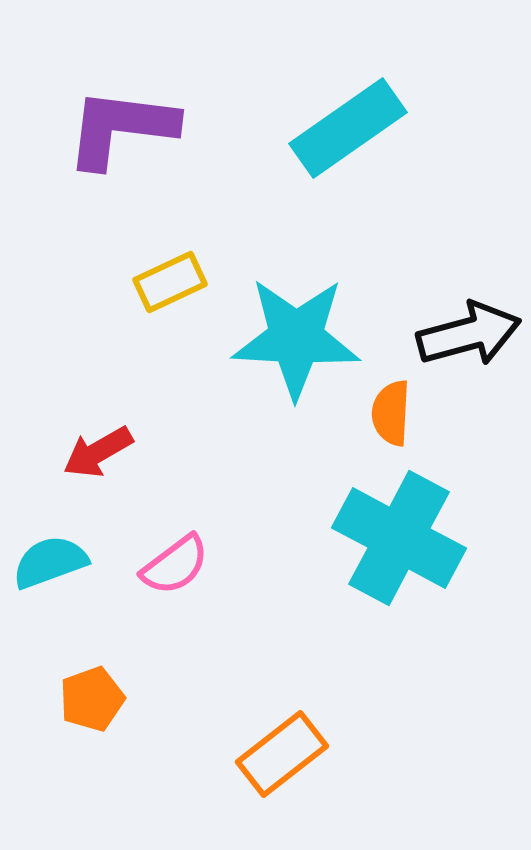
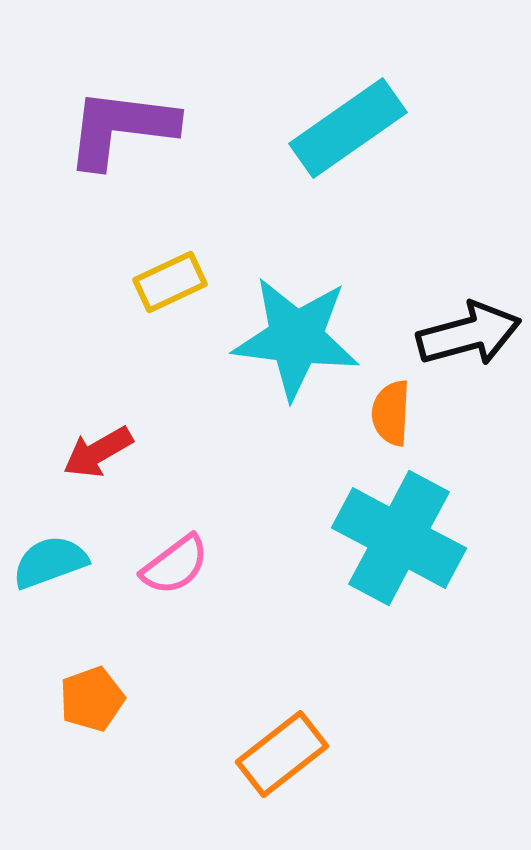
cyan star: rotated 4 degrees clockwise
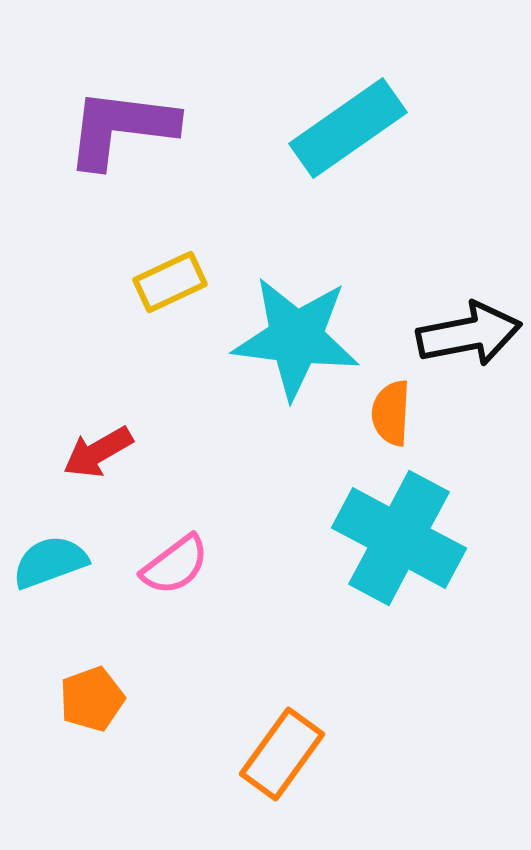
black arrow: rotated 4 degrees clockwise
orange rectangle: rotated 16 degrees counterclockwise
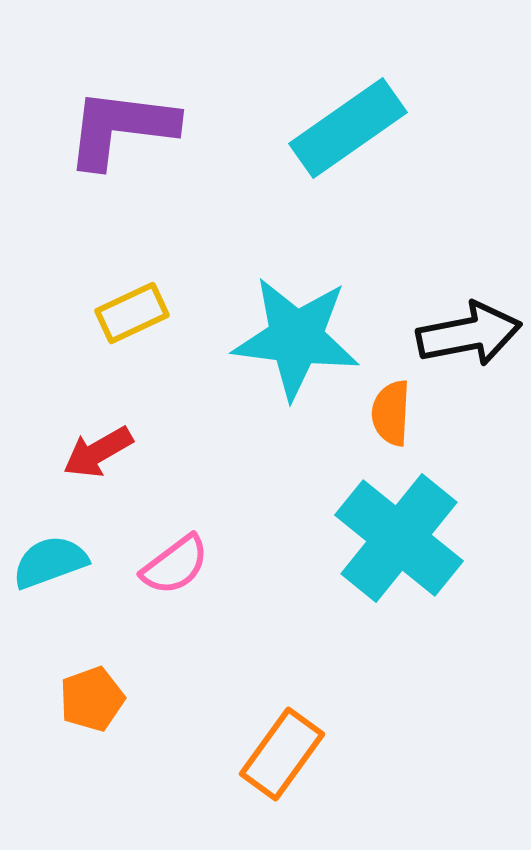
yellow rectangle: moved 38 px left, 31 px down
cyan cross: rotated 11 degrees clockwise
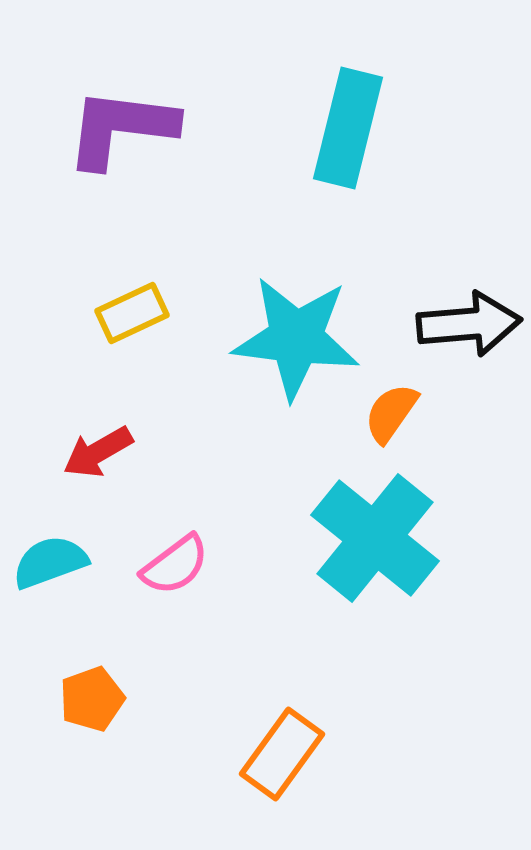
cyan rectangle: rotated 41 degrees counterclockwise
black arrow: moved 10 px up; rotated 6 degrees clockwise
orange semicircle: rotated 32 degrees clockwise
cyan cross: moved 24 px left
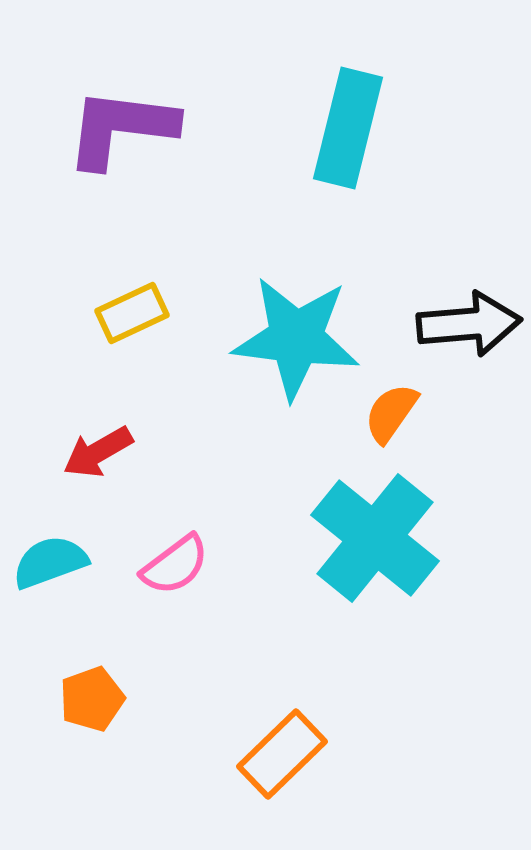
orange rectangle: rotated 10 degrees clockwise
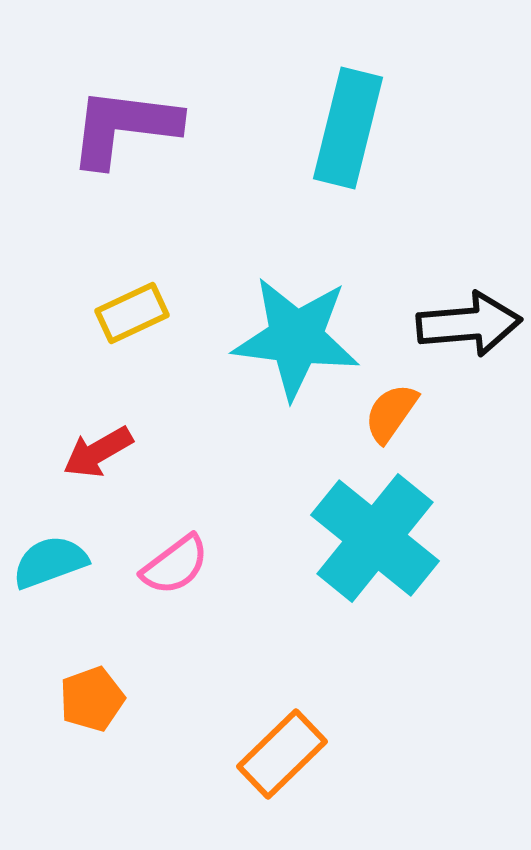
purple L-shape: moved 3 px right, 1 px up
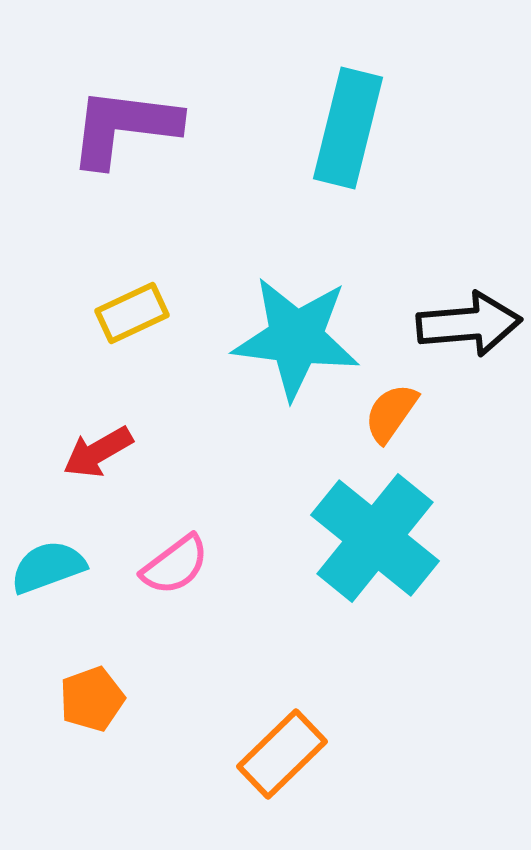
cyan semicircle: moved 2 px left, 5 px down
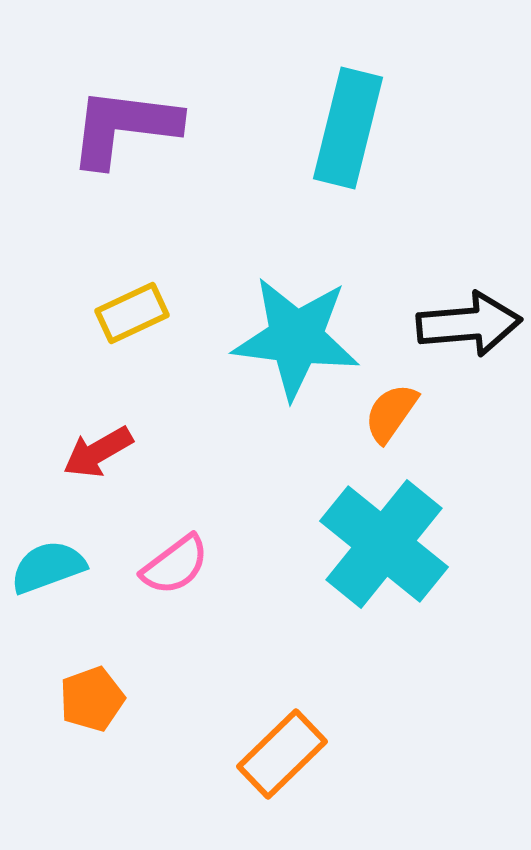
cyan cross: moved 9 px right, 6 px down
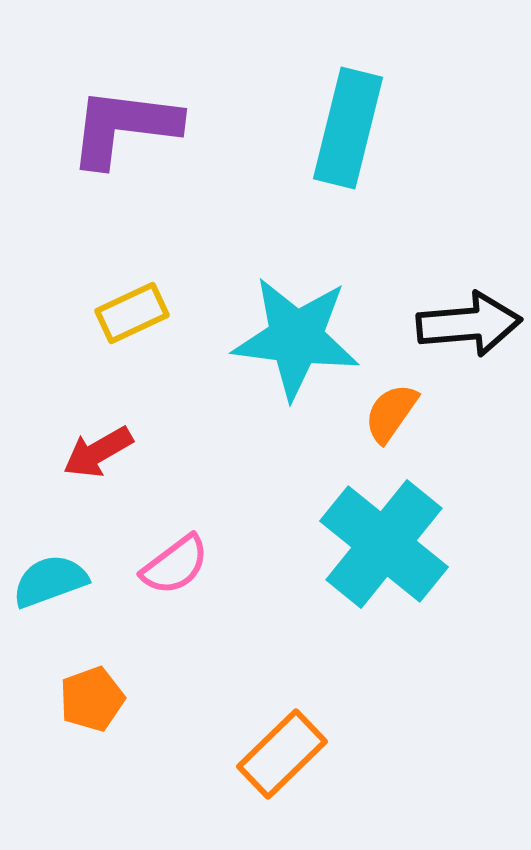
cyan semicircle: moved 2 px right, 14 px down
